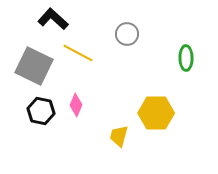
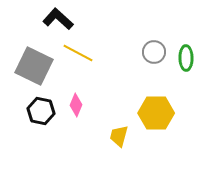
black L-shape: moved 5 px right
gray circle: moved 27 px right, 18 px down
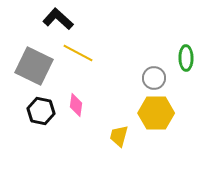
gray circle: moved 26 px down
pink diamond: rotated 15 degrees counterclockwise
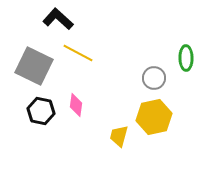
yellow hexagon: moved 2 px left, 4 px down; rotated 12 degrees counterclockwise
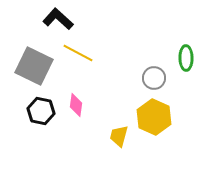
yellow hexagon: rotated 24 degrees counterclockwise
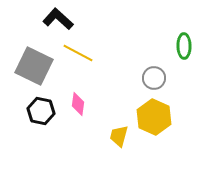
green ellipse: moved 2 px left, 12 px up
pink diamond: moved 2 px right, 1 px up
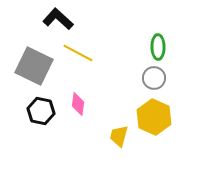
green ellipse: moved 26 px left, 1 px down
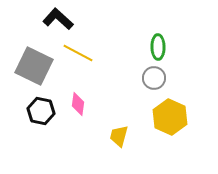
yellow hexagon: moved 16 px right
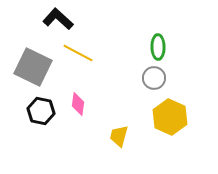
gray square: moved 1 px left, 1 px down
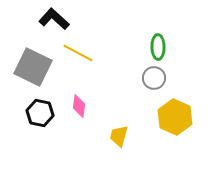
black L-shape: moved 4 px left
pink diamond: moved 1 px right, 2 px down
black hexagon: moved 1 px left, 2 px down
yellow hexagon: moved 5 px right
